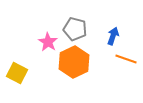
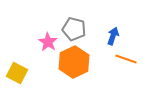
gray pentagon: moved 1 px left
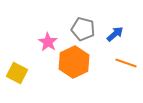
gray pentagon: moved 9 px right
blue arrow: moved 2 px right, 2 px up; rotated 30 degrees clockwise
orange line: moved 4 px down
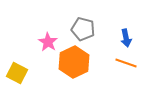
blue arrow: moved 11 px right, 4 px down; rotated 120 degrees clockwise
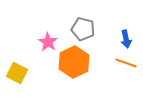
blue arrow: moved 1 px down
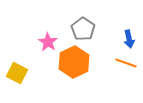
gray pentagon: rotated 20 degrees clockwise
blue arrow: moved 3 px right
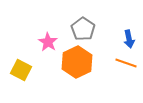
orange hexagon: moved 3 px right
yellow square: moved 4 px right, 3 px up
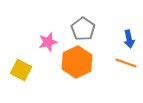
pink star: rotated 24 degrees clockwise
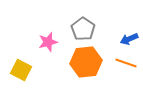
blue arrow: rotated 78 degrees clockwise
orange hexagon: moved 9 px right; rotated 20 degrees clockwise
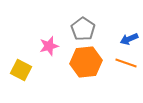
pink star: moved 1 px right, 4 px down
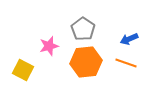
yellow square: moved 2 px right
